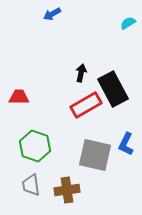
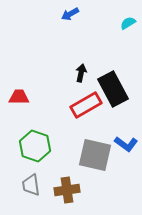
blue arrow: moved 18 px right
blue L-shape: rotated 80 degrees counterclockwise
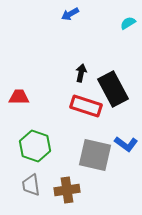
red rectangle: moved 1 px down; rotated 48 degrees clockwise
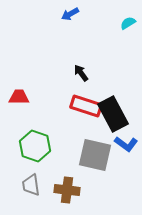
black arrow: rotated 48 degrees counterclockwise
black rectangle: moved 25 px down
brown cross: rotated 15 degrees clockwise
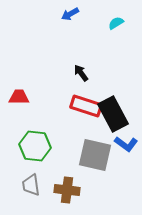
cyan semicircle: moved 12 px left
green hexagon: rotated 12 degrees counterclockwise
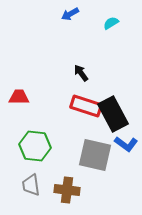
cyan semicircle: moved 5 px left
